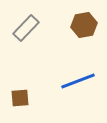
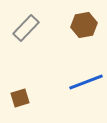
blue line: moved 8 px right, 1 px down
brown square: rotated 12 degrees counterclockwise
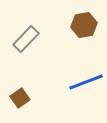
gray rectangle: moved 11 px down
brown square: rotated 18 degrees counterclockwise
